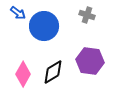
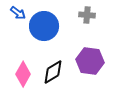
gray cross: rotated 14 degrees counterclockwise
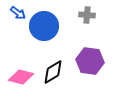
pink diamond: moved 2 px left, 3 px down; rotated 75 degrees clockwise
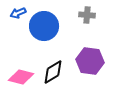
blue arrow: rotated 119 degrees clockwise
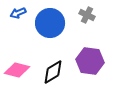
gray cross: rotated 21 degrees clockwise
blue circle: moved 6 px right, 3 px up
pink diamond: moved 4 px left, 7 px up
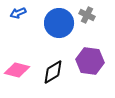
blue circle: moved 9 px right
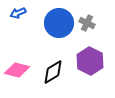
gray cross: moved 8 px down
purple hexagon: rotated 20 degrees clockwise
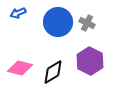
blue circle: moved 1 px left, 1 px up
pink diamond: moved 3 px right, 2 px up
